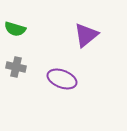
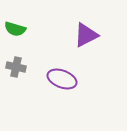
purple triangle: rotated 12 degrees clockwise
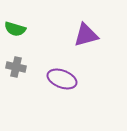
purple triangle: rotated 12 degrees clockwise
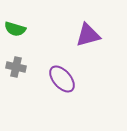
purple triangle: moved 2 px right
purple ellipse: rotated 28 degrees clockwise
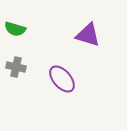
purple triangle: rotated 32 degrees clockwise
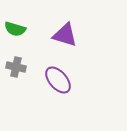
purple triangle: moved 23 px left
purple ellipse: moved 4 px left, 1 px down
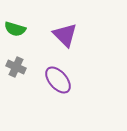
purple triangle: rotated 28 degrees clockwise
gray cross: rotated 12 degrees clockwise
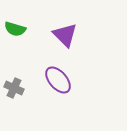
gray cross: moved 2 px left, 21 px down
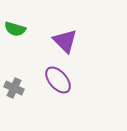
purple triangle: moved 6 px down
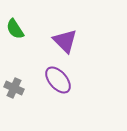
green semicircle: rotated 40 degrees clockwise
